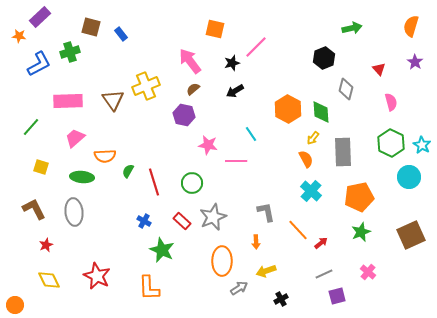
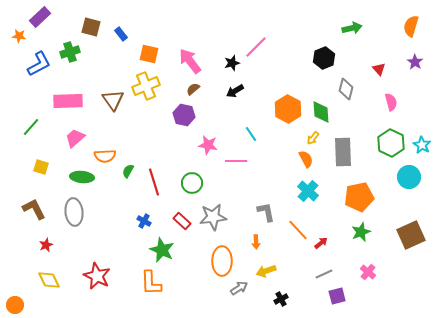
orange square at (215, 29): moved 66 px left, 25 px down
cyan cross at (311, 191): moved 3 px left
gray star at (213, 217): rotated 16 degrees clockwise
orange L-shape at (149, 288): moved 2 px right, 5 px up
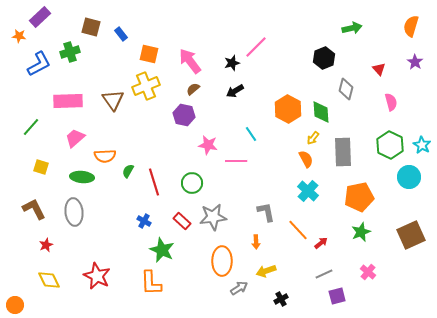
green hexagon at (391, 143): moved 1 px left, 2 px down
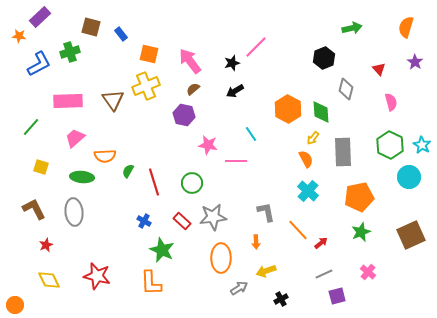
orange semicircle at (411, 26): moved 5 px left, 1 px down
orange ellipse at (222, 261): moved 1 px left, 3 px up
red star at (97, 276): rotated 12 degrees counterclockwise
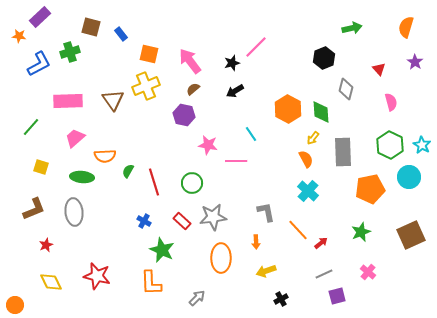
orange pentagon at (359, 197): moved 11 px right, 8 px up
brown L-shape at (34, 209): rotated 95 degrees clockwise
yellow diamond at (49, 280): moved 2 px right, 2 px down
gray arrow at (239, 288): moved 42 px left, 10 px down; rotated 12 degrees counterclockwise
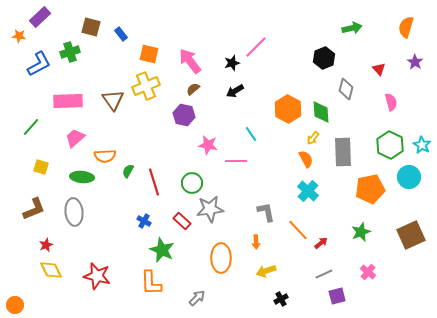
gray star at (213, 217): moved 3 px left, 8 px up
yellow diamond at (51, 282): moved 12 px up
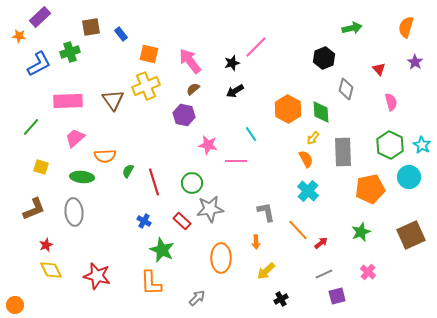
brown square at (91, 27): rotated 24 degrees counterclockwise
yellow arrow at (266, 271): rotated 24 degrees counterclockwise
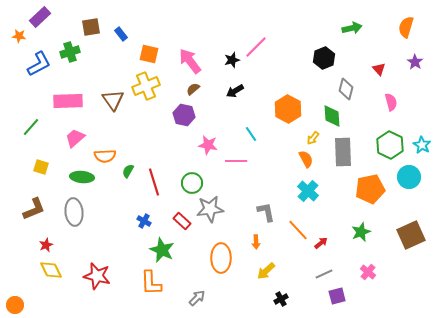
black star at (232, 63): moved 3 px up
green diamond at (321, 112): moved 11 px right, 4 px down
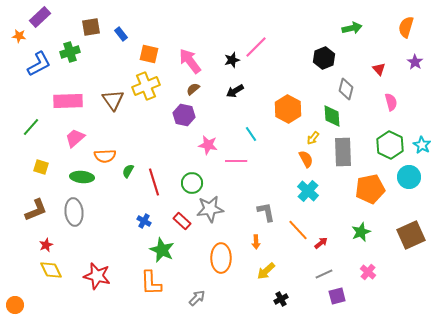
brown L-shape at (34, 209): moved 2 px right, 1 px down
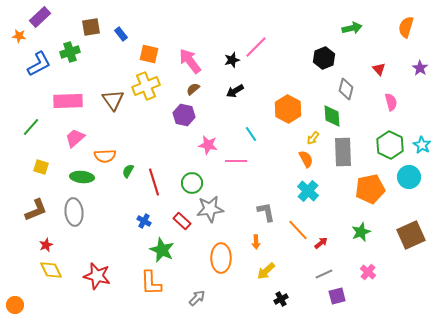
purple star at (415, 62): moved 5 px right, 6 px down
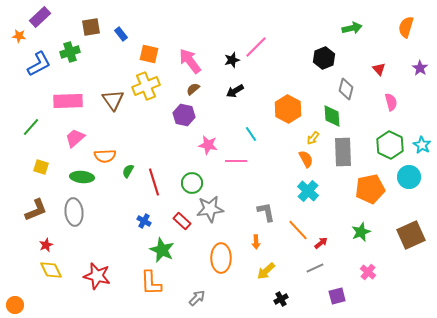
gray line at (324, 274): moved 9 px left, 6 px up
